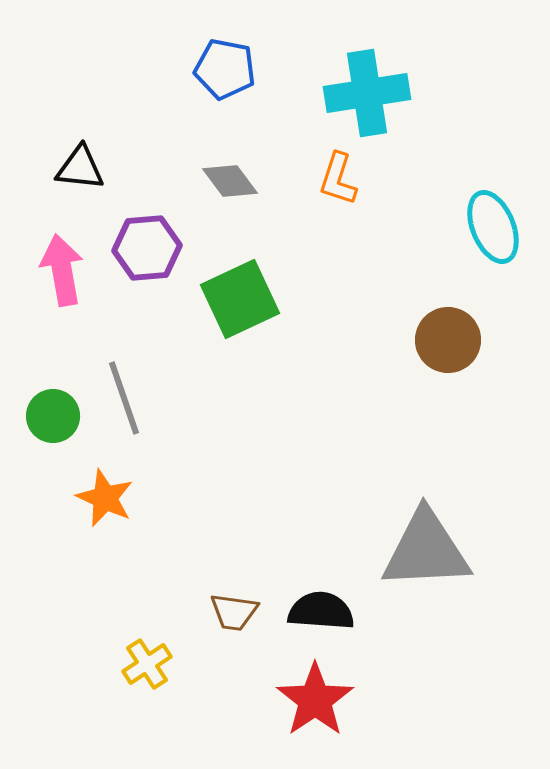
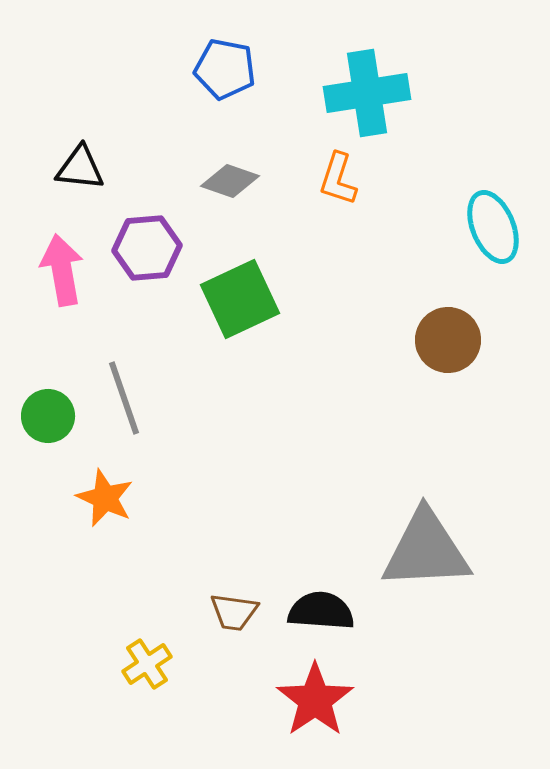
gray diamond: rotated 34 degrees counterclockwise
green circle: moved 5 px left
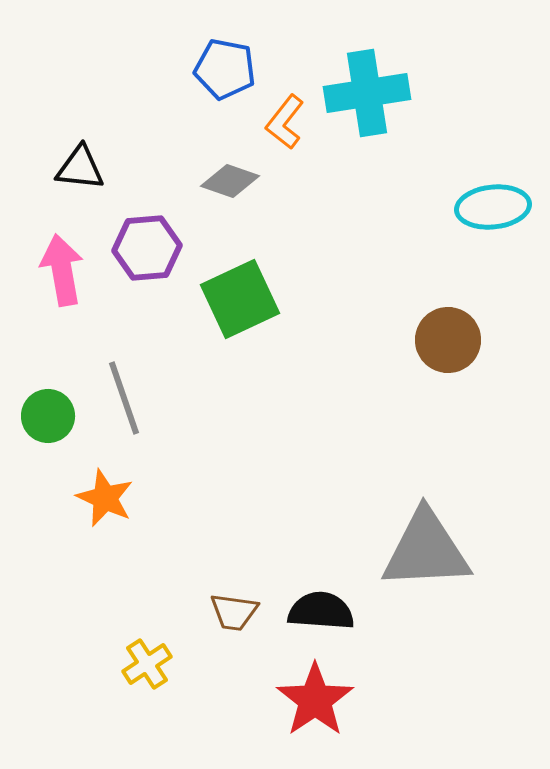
orange L-shape: moved 53 px left, 57 px up; rotated 20 degrees clockwise
cyan ellipse: moved 20 px up; rotated 74 degrees counterclockwise
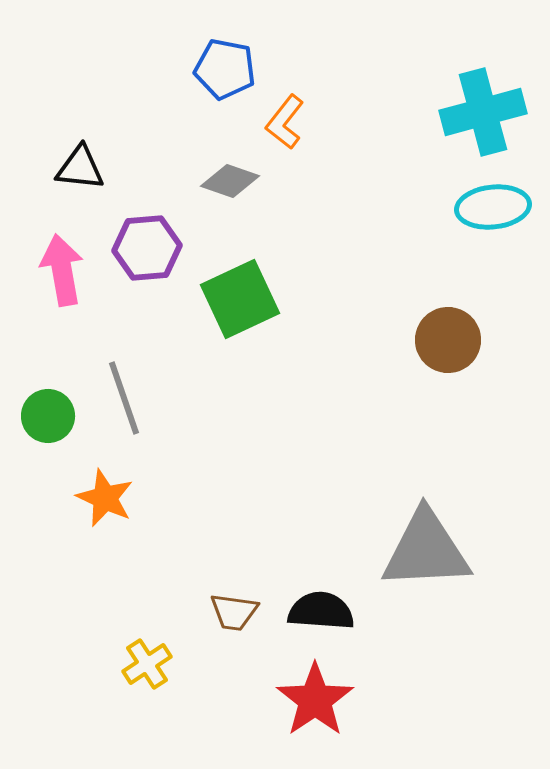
cyan cross: moved 116 px right, 19 px down; rotated 6 degrees counterclockwise
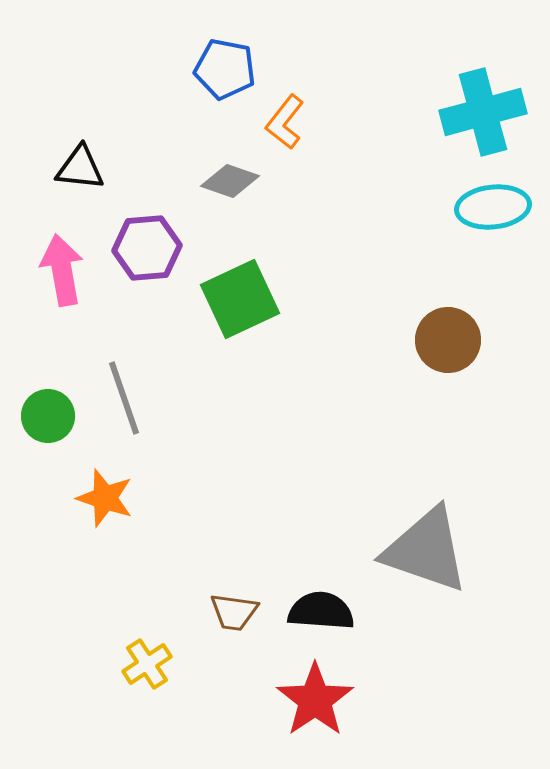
orange star: rotated 6 degrees counterclockwise
gray triangle: rotated 22 degrees clockwise
